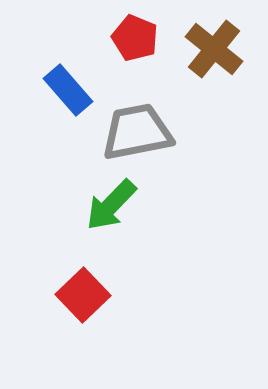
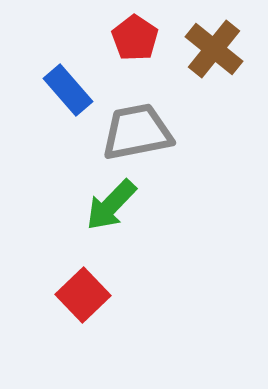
red pentagon: rotated 12 degrees clockwise
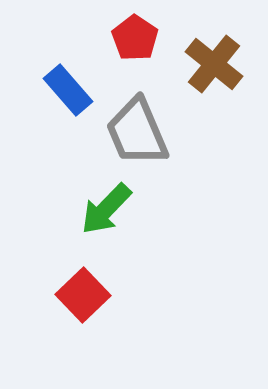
brown cross: moved 15 px down
gray trapezoid: rotated 102 degrees counterclockwise
green arrow: moved 5 px left, 4 px down
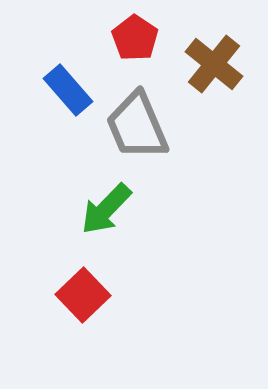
gray trapezoid: moved 6 px up
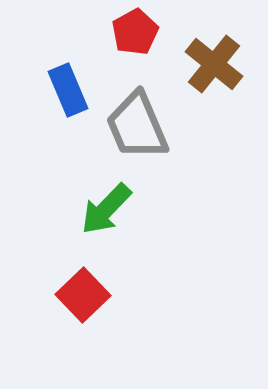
red pentagon: moved 6 px up; rotated 9 degrees clockwise
blue rectangle: rotated 18 degrees clockwise
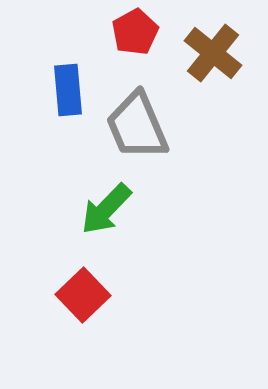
brown cross: moved 1 px left, 11 px up
blue rectangle: rotated 18 degrees clockwise
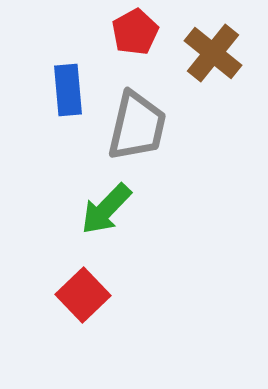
gray trapezoid: rotated 144 degrees counterclockwise
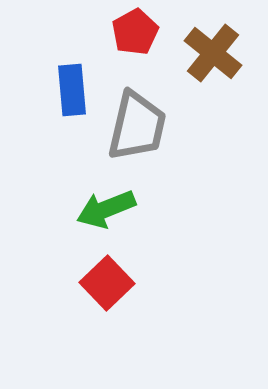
blue rectangle: moved 4 px right
green arrow: rotated 24 degrees clockwise
red square: moved 24 px right, 12 px up
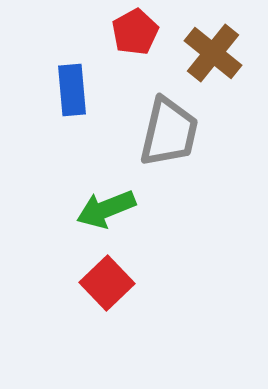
gray trapezoid: moved 32 px right, 6 px down
